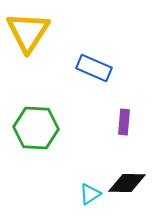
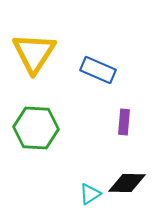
yellow triangle: moved 6 px right, 21 px down
blue rectangle: moved 4 px right, 2 px down
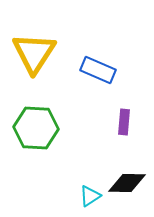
cyan triangle: moved 2 px down
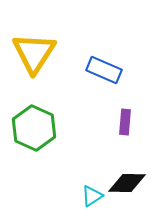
blue rectangle: moved 6 px right
purple rectangle: moved 1 px right
green hexagon: moved 2 px left; rotated 21 degrees clockwise
cyan triangle: moved 2 px right
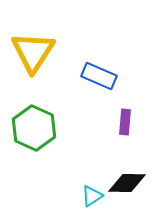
yellow triangle: moved 1 px left, 1 px up
blue rectangle: moved 5 px left, 6 px down
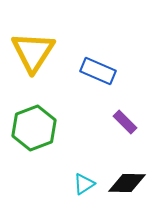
blue rectangle: moved 1 px left, 5 px up
purple rectangle: rotated 50 degrees counterclockwise
green hexagon: rotated 15 degrees clockwise
cyan triangle: moved 8 px left, 12 px up
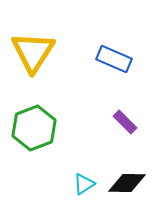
blue rectangle: moved 16 px right, 12 px up
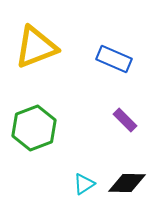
yellow triangle: moved 3 px right, 5 px up; rotated 36 degrees clockwise
purple rectangle: moved 2 px up
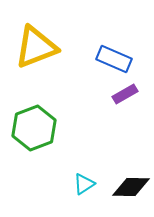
purple rectangle: moved 26 px up; rotated 75 degrees counterclockwise
black diamond: moved 4 px right, 4 px down
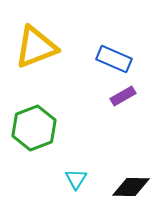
purple rectangle: moved 2 px left, 2 px down
cyan triangle: moved 8 px left, 5 px up; rotated 25 degrees counterclockwise
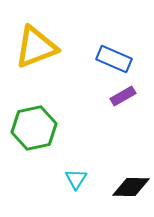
green hexagon: rotated 9 degrees clockwise
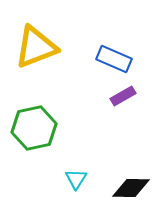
black diamond: moved 1 px down
